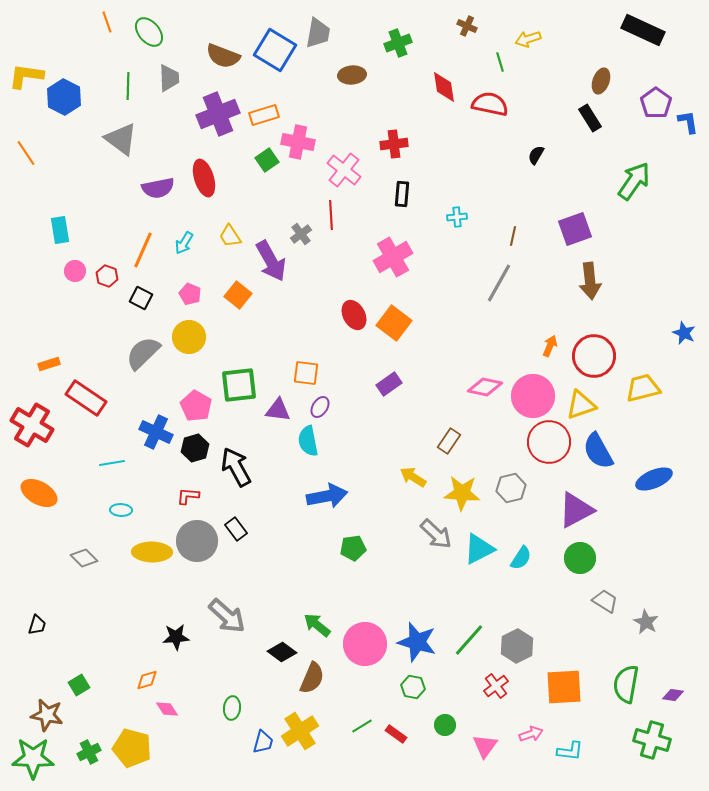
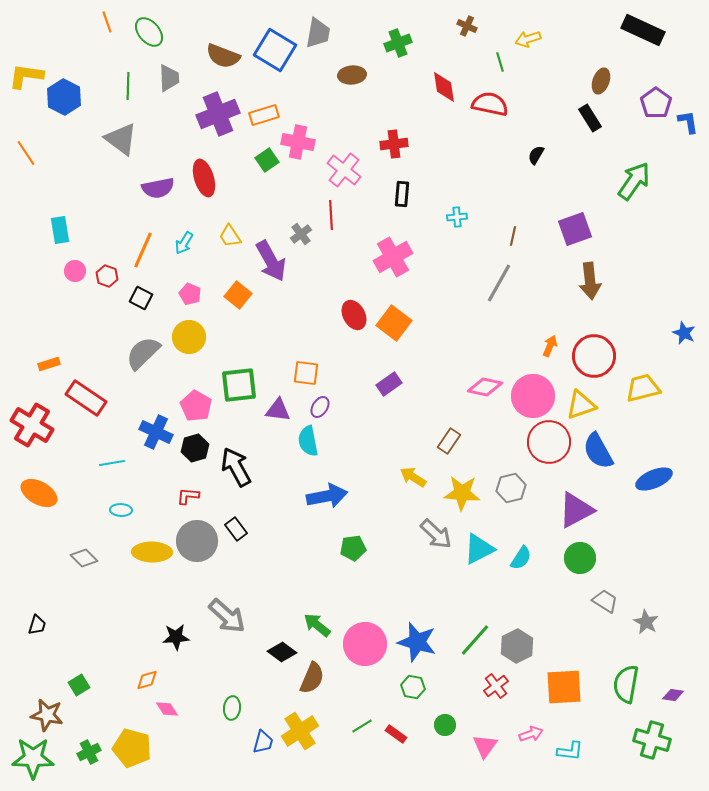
green line at (469, 640): moved 6 px right
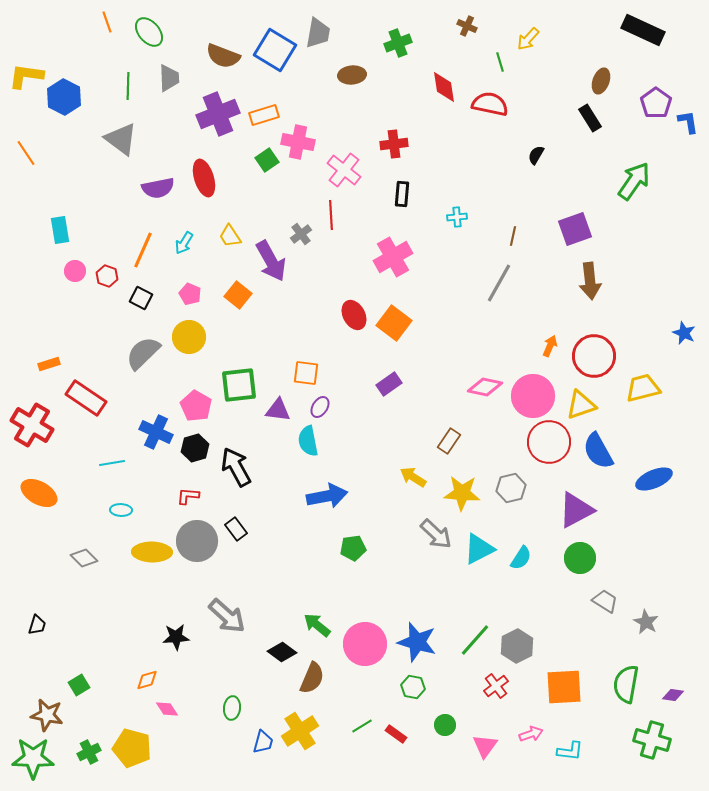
yellow arrow at (528, 39): rotated 30 degrees counterclockwise
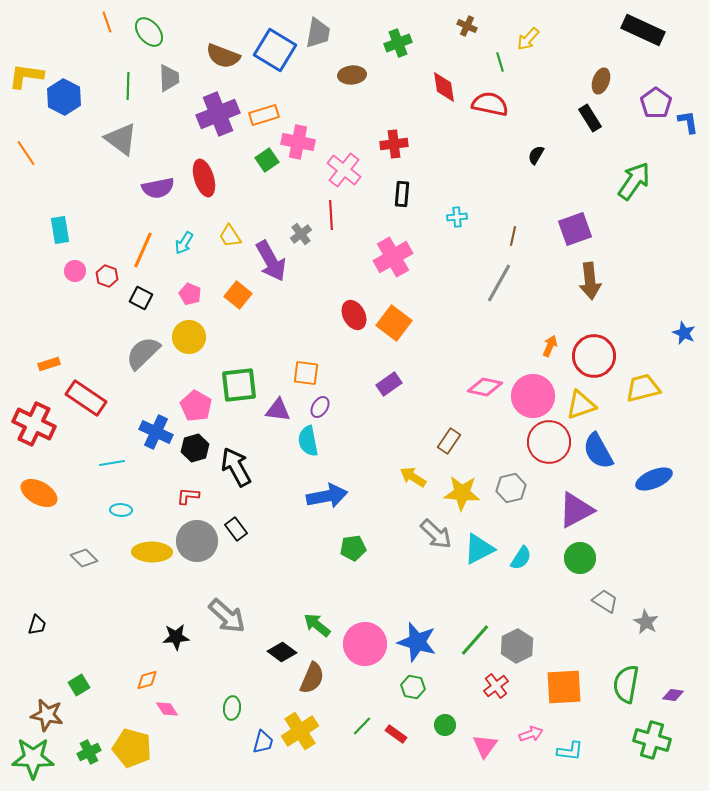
red cross at (32, 425): moved 2 px right, 1 px up; rotated 6 degrees counterclockwise
green line at (362, 726): rotated 15 degrees counterclockwise
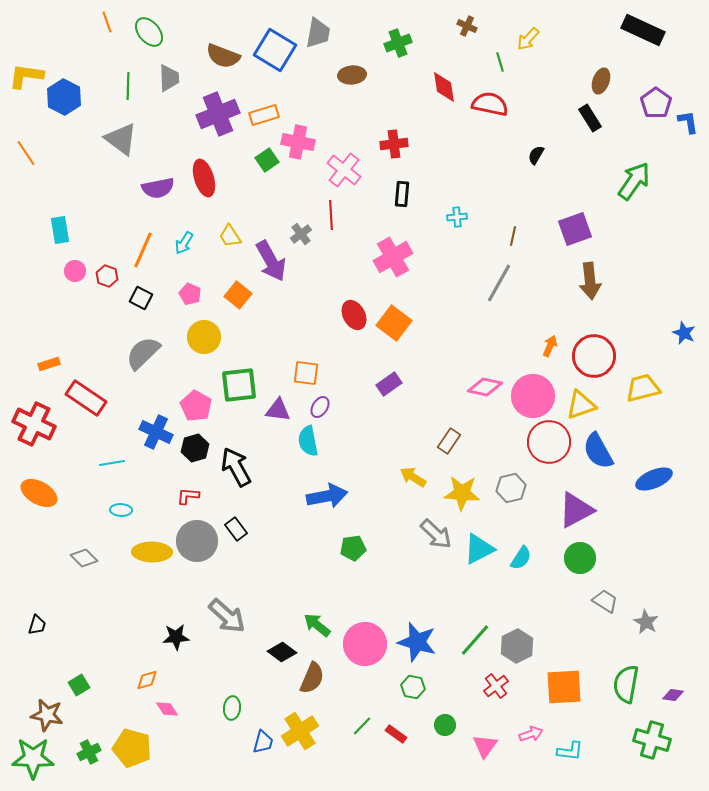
yellow circle at (189, 337): moved 15 px right
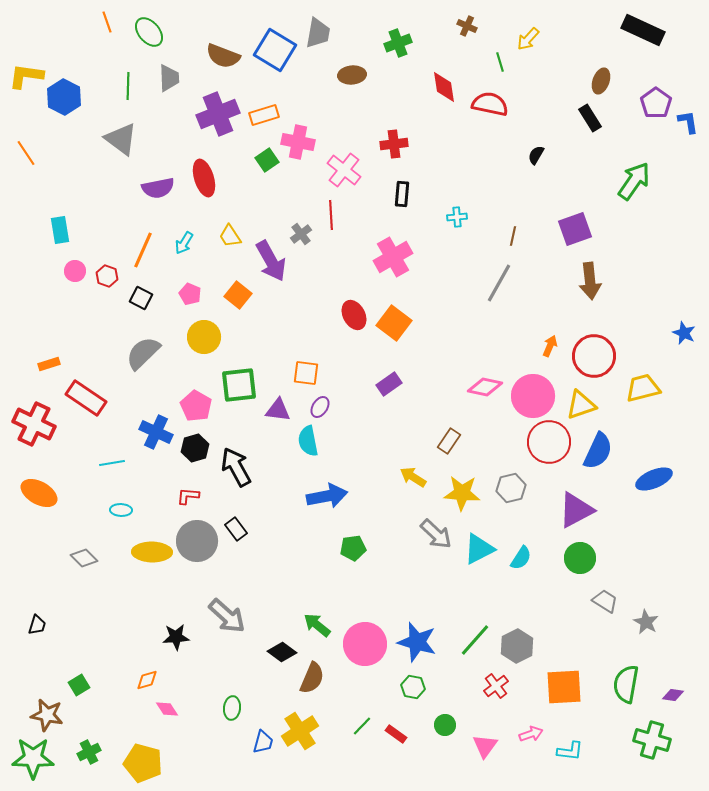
blue semicircle at (598, 451): rotated 126 degrees counterclockwise
yellow pentagon at (132, 748): moved 11 px right, 15 px down
